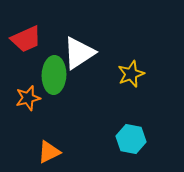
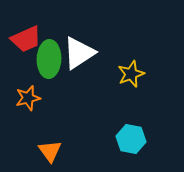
green ellipse: moved 5 px left, 16 px up
orange triangle: moved 1 px right, 1 px up; rotated 40 degrees counterclockwise
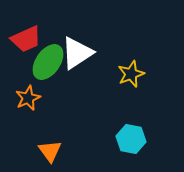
white triangle: moved 2 px left
green ellipse: moved 1 px left, 3 px down; rotated 33 degrees clockwise
orange star: rotated 10 degrees counterclockwise
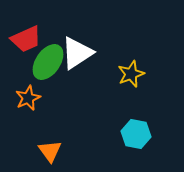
cyan hexagon: moved 5 px right, 5 px up
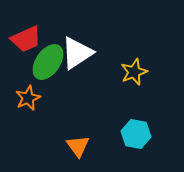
yellow star: moved 3 px right, 2 px up
orange triangle: moved 28 px right, 5 px up
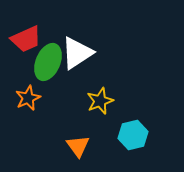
green ellipse: rotated 12 degrees counterclockwise
yellow star: moved 34 px left, 29 px down
cyan hexagon: moved 3 px left, 1 px down; rotated 24 degrees counterclockwise
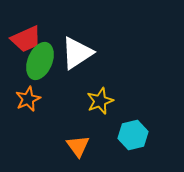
green ellipse: moved 8 px left, 1 px up
orange star: moved 1 px down
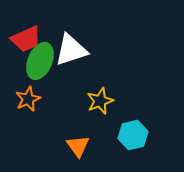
white triangle: moved 6 px left, 3 px up; rotated 15 degrees clockwise
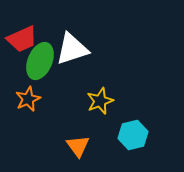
red trapezoid: moved 4 px left
white triangle: moved 1 px right, 1 px up
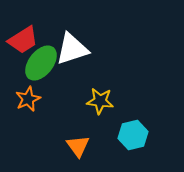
red trapezoid: moved 1 px right, 1 px down; rotated 8 degrees counterclockwise
green ellipse: moved 1 px right, 2 px down; rotated 15 degrees clockwise
yellow star: rotated 28 degrees clockwise
